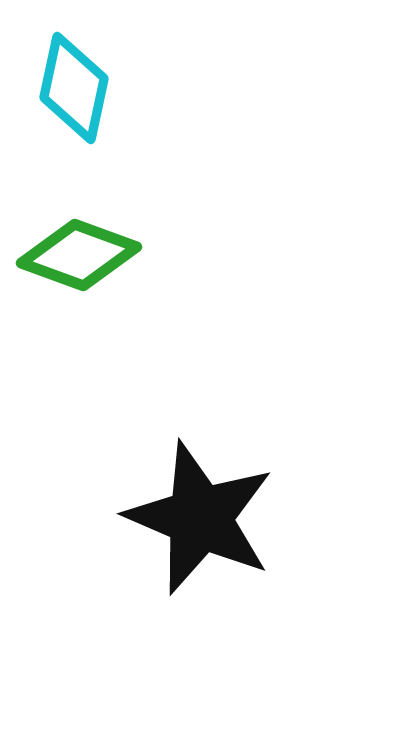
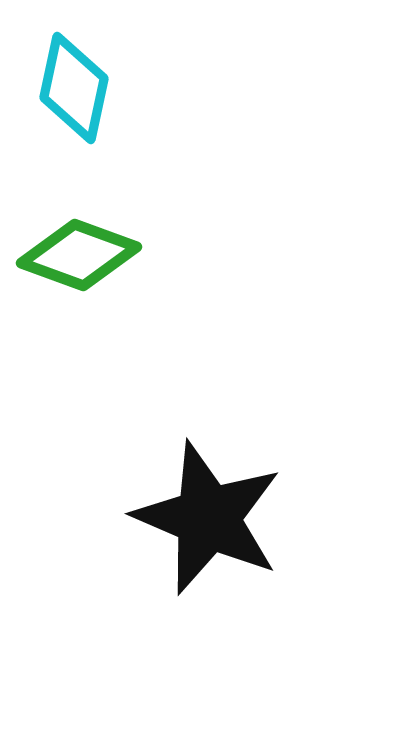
black star: moved 8 px right
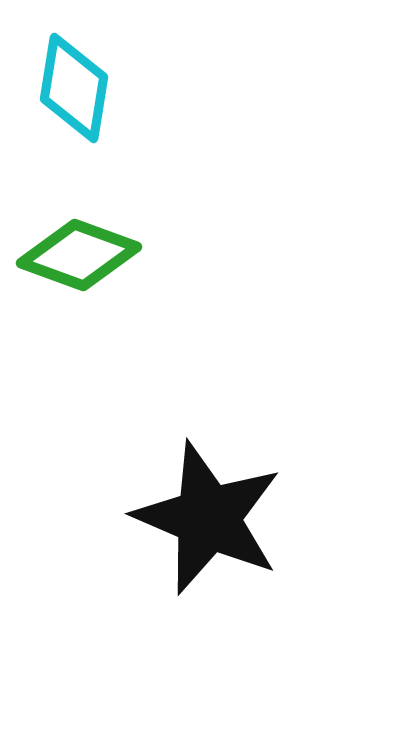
cyan diamond: rotated 3 degrees counterclockwise
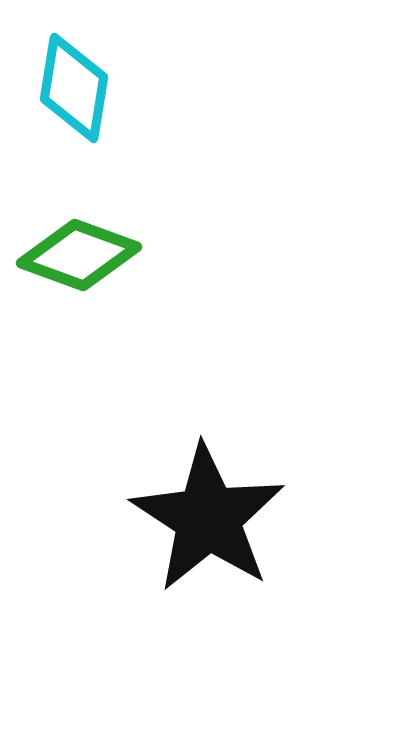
black star: rotated 10 degrees clockwise
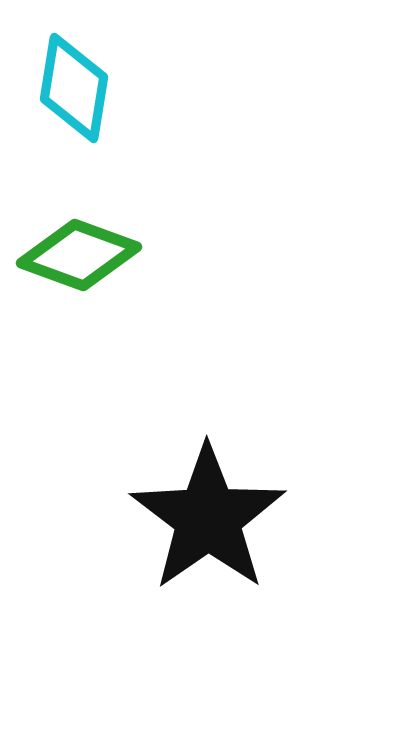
black star: rotated 4 degrees clockwise
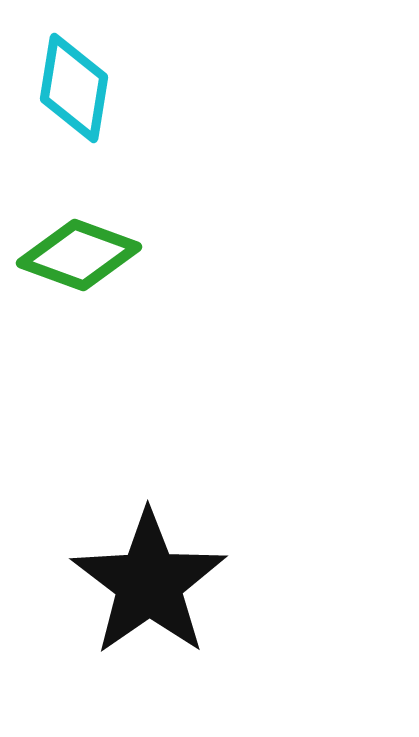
black star: moved 59 px left, 65 px down
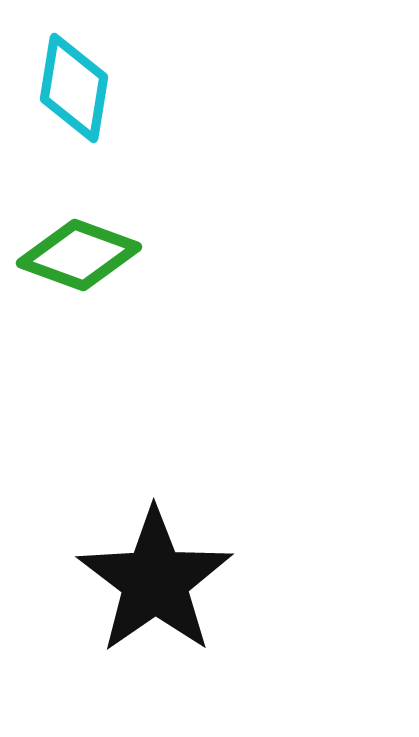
black star: moved 6 px right, 2 px up
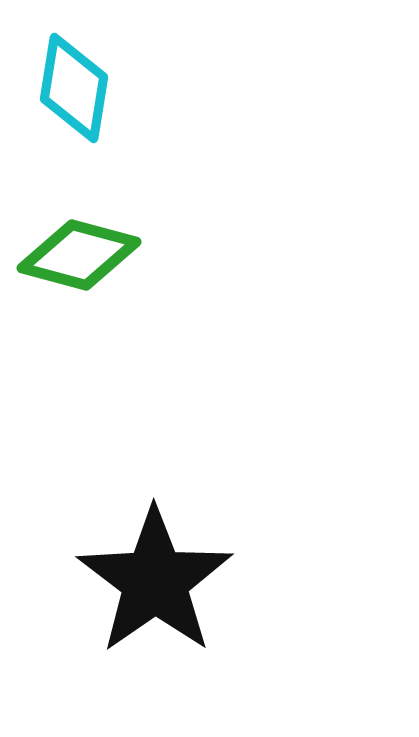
green diamond: rotated 5 degrees counterclockwise
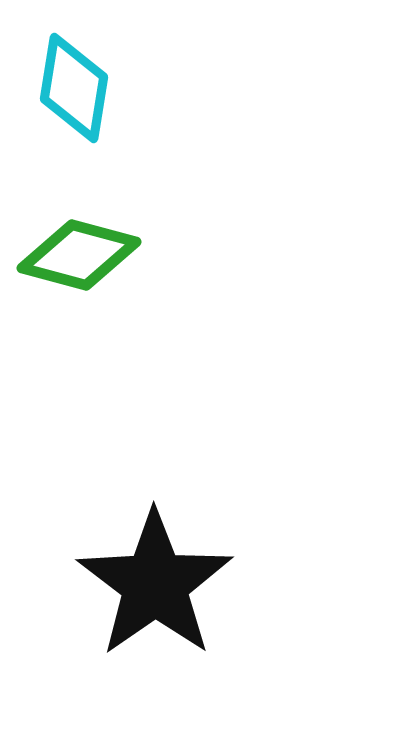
black star: moved 3 px down
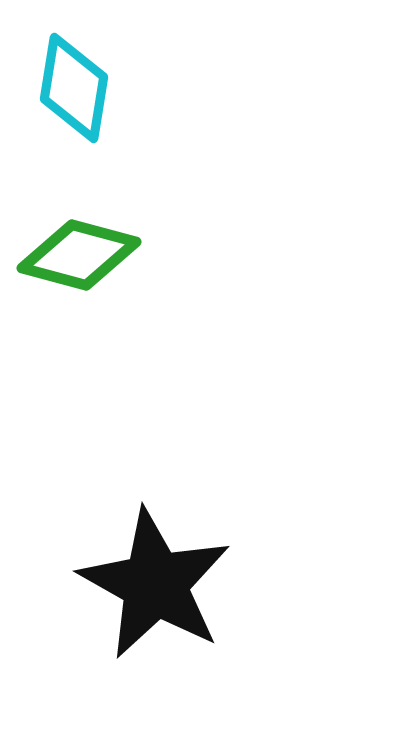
black star: rotated 8 degrees counterclockwise
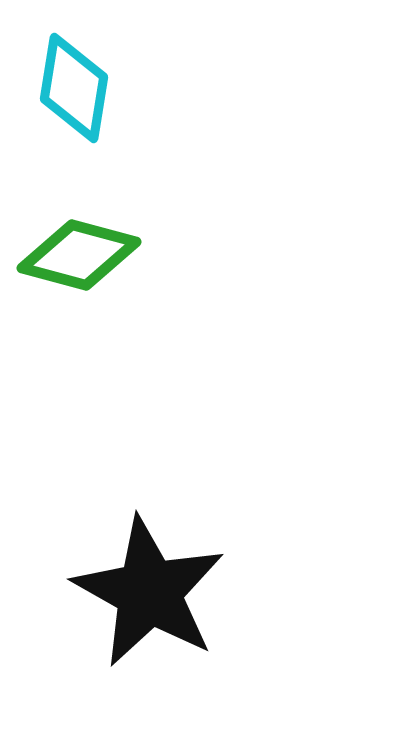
black star: moved 6 px left, 8 px down
